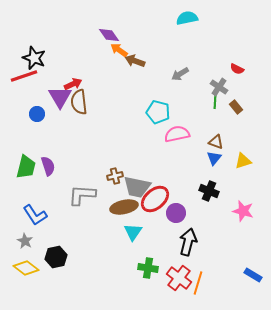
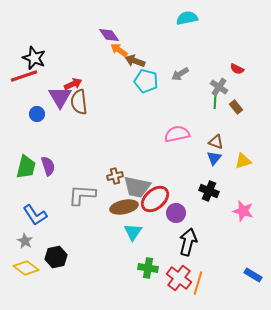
cyan pentagon: moved 12 px left, 31 px up
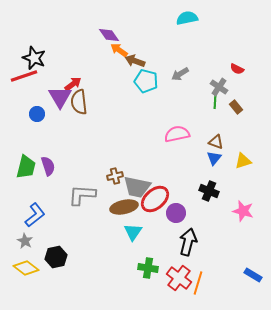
red arrow: rotated 12 degrees counterclockwise
blue L-shape: rotated 95 degrees counterclockwise
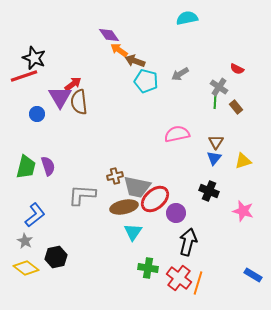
brown triangle: rotated 42 degrees clockwise
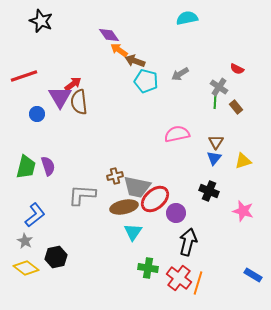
black star: moved 7 px right, 37 px up
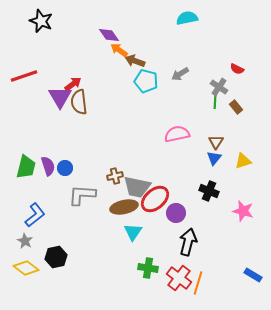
blue circle: moved 28 px right, 54 px down
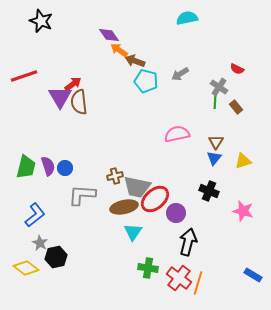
gray star: moved 15 px right, 2 px down
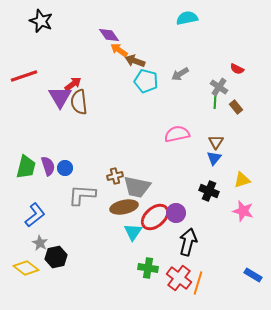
yellow triangle: moved 1 px left, 19 px down
red ellipse: moved 18 px down
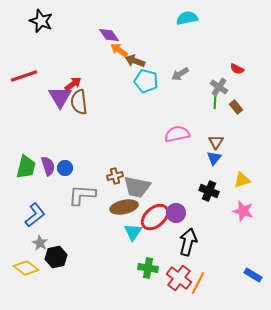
orange line: rotated 10 degrees clockwise
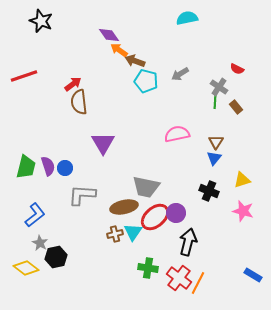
purple triangle: moved 43 px right, 46 px down
brown cross: moved 58 px down
gray trapezoid: moved 9 px right
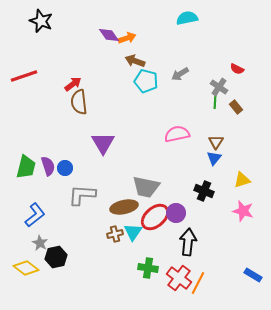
orange arrow: moved 8 px right, 12 px up; rotated 126 degrees clockwise
black cross: moved 5 px left
black arrow: rotated 8 degrees counterclockwise
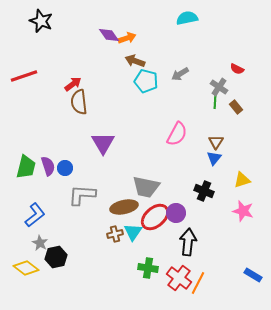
pink semicircle: rotated 130 degrees clockwise
